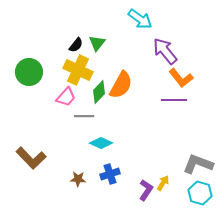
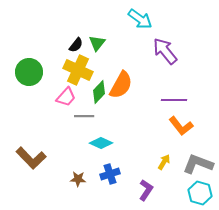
orange L-shape: moved 48 px down
yellow arrow: moved 1 px right, 21 px up
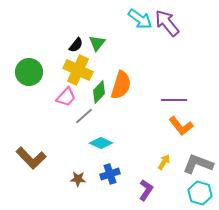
purple arrow: moved 2 px right, 28 px up
orange semicircle: rotated 12 degrees counterclockwise
gray line: rotated 42 degrees counterclockwise
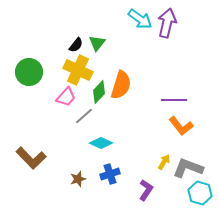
purple arrow: rotated 52 degrees clockwise
gray L-shape: moved 10 px left, 4 px down
brown star: rotated 21 degrees counterclockwise
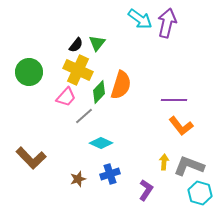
yellow arrow: rotated 28 degrees counterclockwise
gray L-shape: moved 1 px right, 2 px up
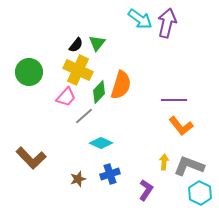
cyan hexagon: rotated 10 degrees clockwise
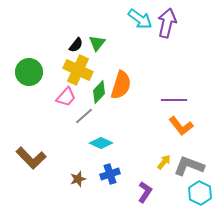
yellow arrow: rotated 35 degrees clockwise
purple L-shape: moved 1 px left, 2 px down
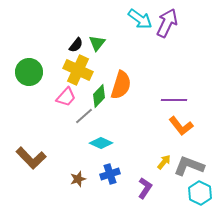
purple arrow: rotated 12 degrees clockwise
green diamond: moved 4 px down
purple L-shape: moved 4 px up
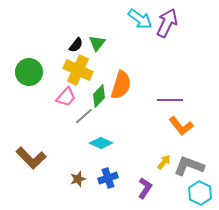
purple line: moved 4 px left
blue cross: moved 2 px left, 4 px down
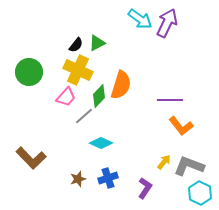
green triangle: rotated 24 degrees clockwise
